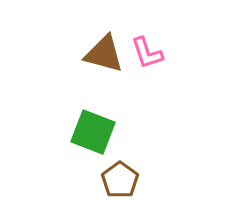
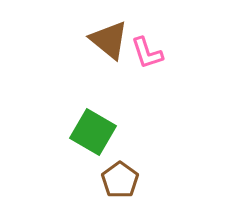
brown triangle: moved 5 px right, 14 px up; rotated 24 degrees clockwise
green square: rotated 9 degrees clockwise
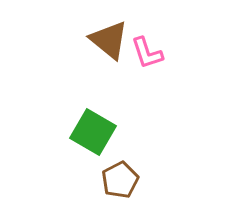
brown pentagon: rotated 9 degrees clockwise
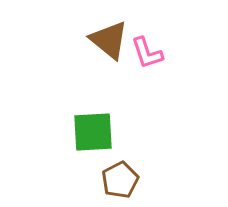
green square: rotated 33 degrees counterclockwise
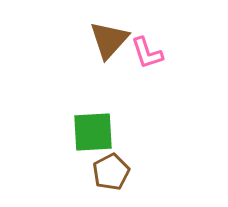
brown triangle: rotated 33 degrees clockwise
brown pentagon: moved 9 px left, 8 px up
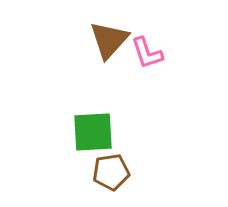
brown pentagon: rotated 18 degrees clockwise
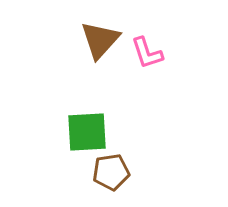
brown triangle: moved 9 px left
green square: moved 6 px left
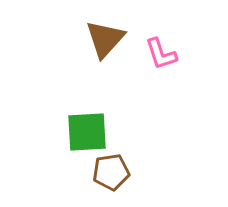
brown triangle: moved 5 px right, 1 px up
pink L-shape: moved 14 px right, 1 px down
